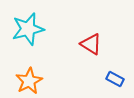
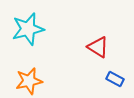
red triangle: moved 7 px right, 3 px down
orange star: rotated 16 degrees clockwise
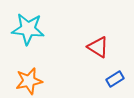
cyan star: rotated 20 degrees clockwise
blue rectangle: rotated 60 degrees counterclockwise
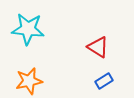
blue rectangle: moved 11 px left, 2 px down
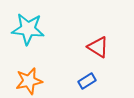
blue rectangle: moved 17 px left
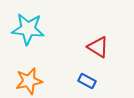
blue rectangle: rotated 60 degrees clockwise
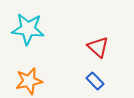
red triangle: rotated 10 degrees clockwise
blue rectangle: moved 8 px right; rotated 18 degrees clockwise
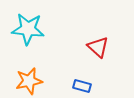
blue rectangle: moved 13 px left, 5 px down; rotated 30 degrees counterclockwise
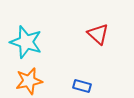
cyan star: moved 2 px left, 13 px down; rotated 12 degrees clockwise
red triangle: moved 13 px up
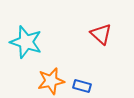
red triangle: moved 3 px right
orange star: moved 22 px right
